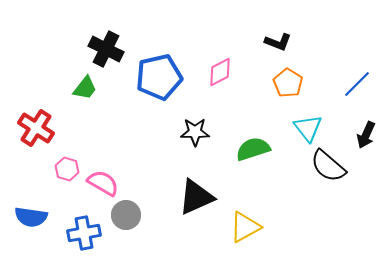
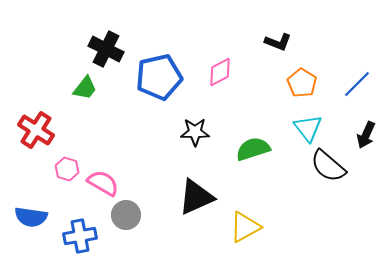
orange pentagon: moved 14 px right
red cross: moved 2 px down
blue cross: moved 4 px left, 3 px down
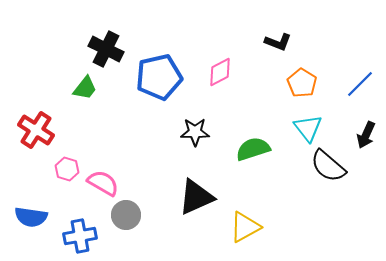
blue line: moved 3 px right
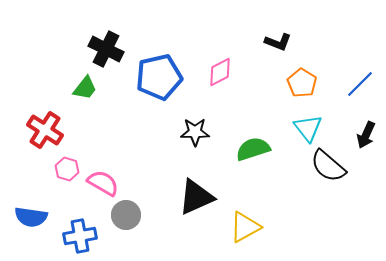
red cross: moved 9 px right
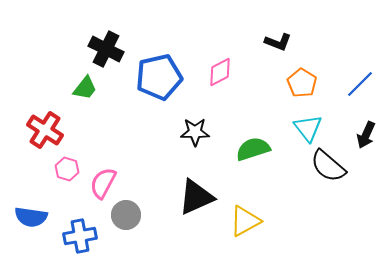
pink semicircle: rotated 92 degrees counterclockwise
yellow triangle: moved 6 px up
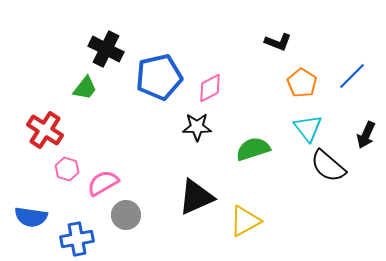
pink diamond: moved 10 px left, 16 px down
blue line: moved 8 px left, 8 px up
black star: moved 2 px right, 5 px up
pink semicircle: rotated 32 degrees clockwise
blue cross: moved 3 px left, 3 px down
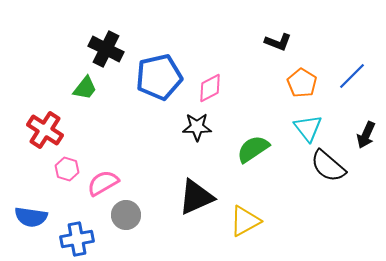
green semicircle: rotated 16 degrees counterclockwise
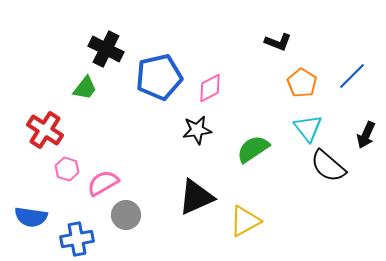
black star: moved 3 px down; rotated 8 degrees counterclockwise
